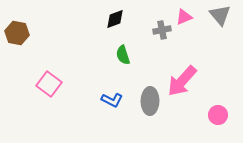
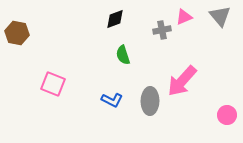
gray triangle: moved 1 px down
pink square: moved 4 px right; rotated 15 degrees counterclockwise
pink circle: moved 9 px right
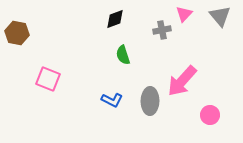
pink triangle: moved 3 px up; rotated 24 degrees counterclockwise
pink square: moved 5 px left, 5 px up
pink circle: moved 17 px left
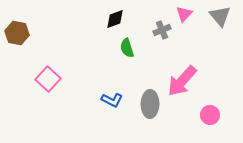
gray cross: rotated 12 degrees counterclockwise
green semicircle: moved 4 px right, 7 px up
pink square: rotated 20 degrees clockwise
gray ellipse: moved 3 px down
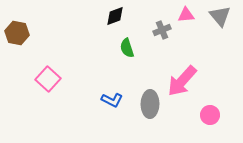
pink triangle: moved 2 px right, 1 px down; rotated 42 degrees clockwise
black diamond: moved 3 px up
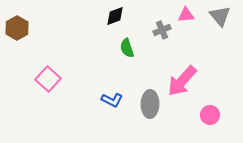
brown hexagon: moved 5 px up; rotated 20 degrees clockwise
